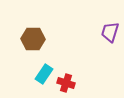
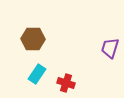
purple trapezoid: moved 16 px down
cyan rectangle: moved 7 px left
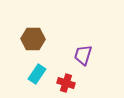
purple trapezoid: moved 27 px left, 7 px down
